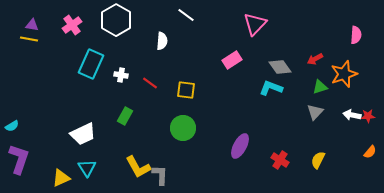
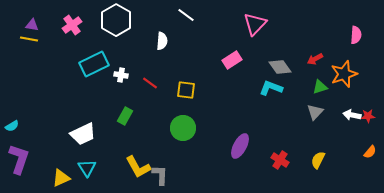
cyan rectangle: moved 3 px right; rotated 40 degrees clockwise
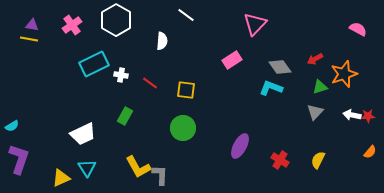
pink semicircle: moved 2 px right, 6 px up; rotated 66 degrees counterclockwise
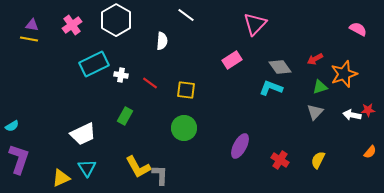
red star: moved 6 px up
green circle: moved 1 px right
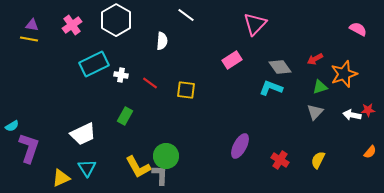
green circle: moved 18 px left, 28 px down
purple L-shape: moved 10 px right, 11 px up
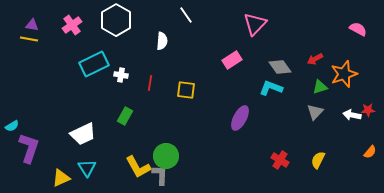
white line: rotated 18 degrees clockwise
red line: rotated 63 degrees clockwise
purple ellipse: moved 28 px up
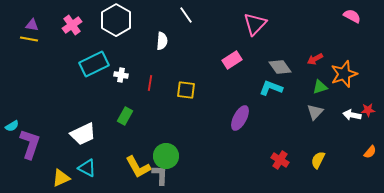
pink semicircle: moved 6 px left, 13 px up
purple L-shape: moved 1 px right, 4 px up
cyan triangle: rotated 30 degrees counterclockwise
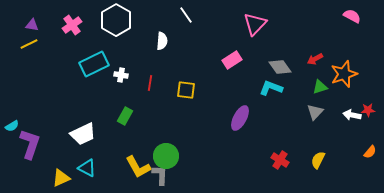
yellow line: moved 5 px down; rotated 36 degrees counterclockwise
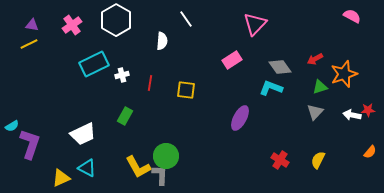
white line: moved 4 px down
white cross: moved 1 px right; rotated 24 degrees counterclockwise
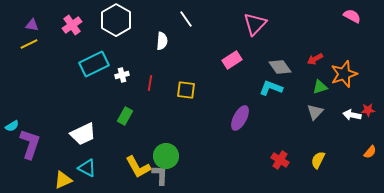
yellow triangle: moved 2 px right, 2 px down
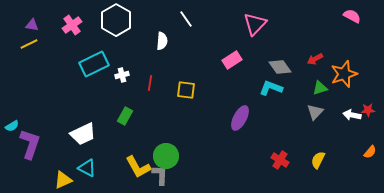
green triangle: moved 1 px down
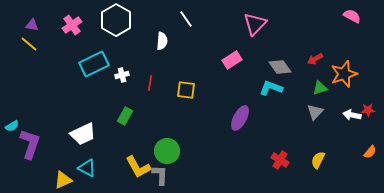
yellow line: rotated 66 degrees clockwise
green circle: moved 1 px right, 5 px up
